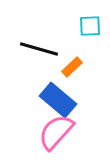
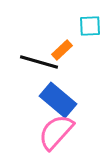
black line: moved 13 px down
orange rectangle: moved 10 px left, 17 px up
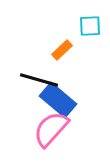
black line: moved 18 px down
pink semicircle: moved 5 px left, 3 px up
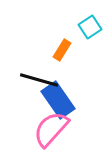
cyan square: moved 1 px down; rotated 30 degrees counterclockwise
orange rectangle: rotated 15 degrees counterclockwise
blue rectangle: rotated 15 degrees clockwise
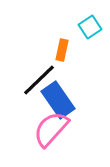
orange rectangle: rotated 20 degrees counterclockwise
black line: rotated 60 degrees counterclockwise
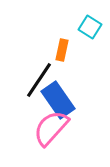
cyan square: rotated 25 degrees counterclockwise
black line: rotated 12 degrees counterclockwise
pink semicircle: moved 1 px up
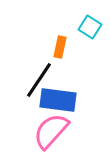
orange rectangle: moved 2 px left, 3 px up
blue rectangle: rotated 48 degrees counterclockwise
pink semicircle: moved 3 px down
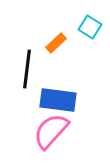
orange rectangle: moved 4 px left, 4 px up; rotated 35 degrees clockwise
black line: moved 12 px left, 11 px up; rotated 27 degrees counterclockwise
